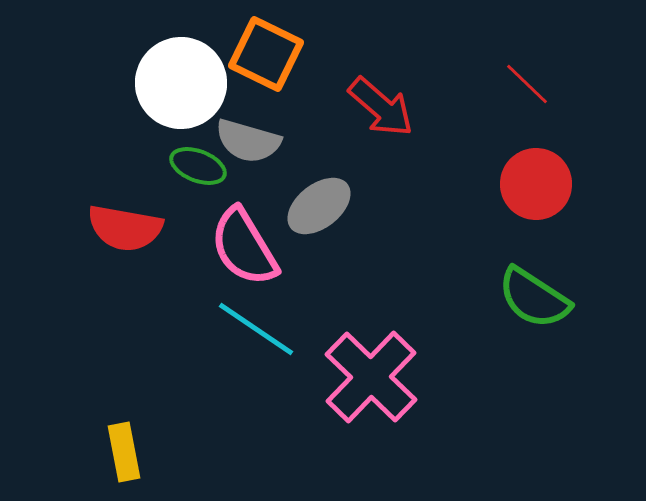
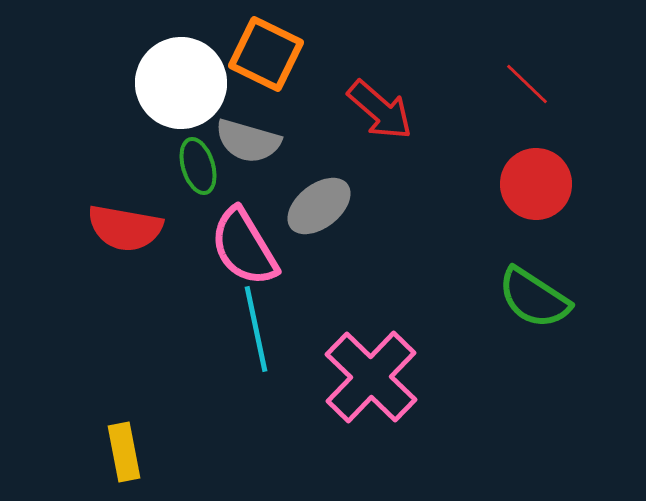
red arrow: moved 1 px left, 3 px down
green ellipse: rotated 52 degrees clockwise
cyan line: rotated 44 degrees clockwise
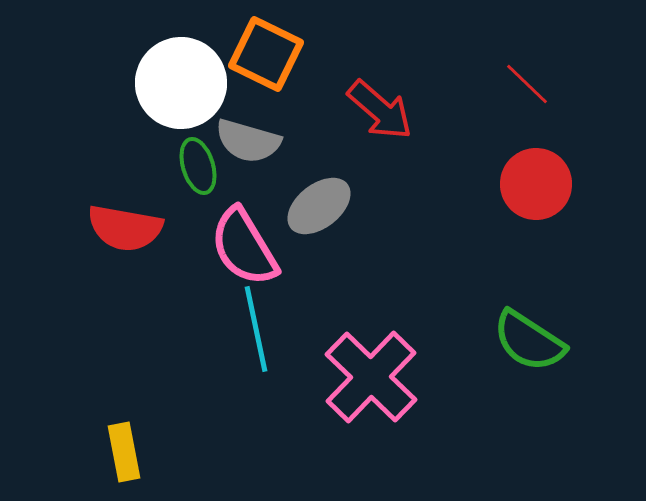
green semicircle: moved 5 px left, 43 px down
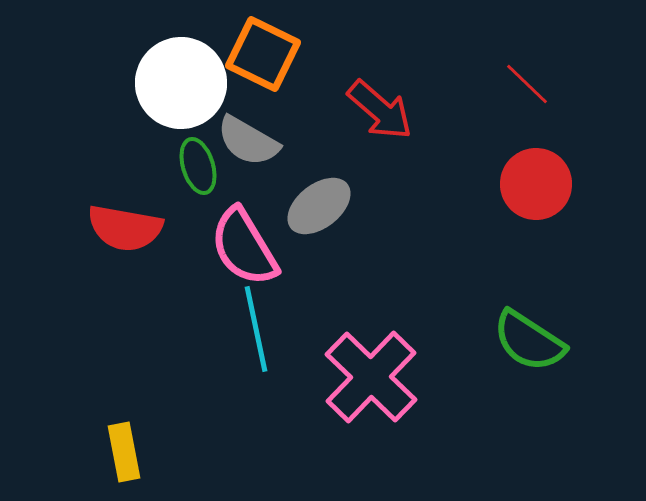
orange square: moved 3 px left
gray semicircle: rotated 14 degrees clockwise
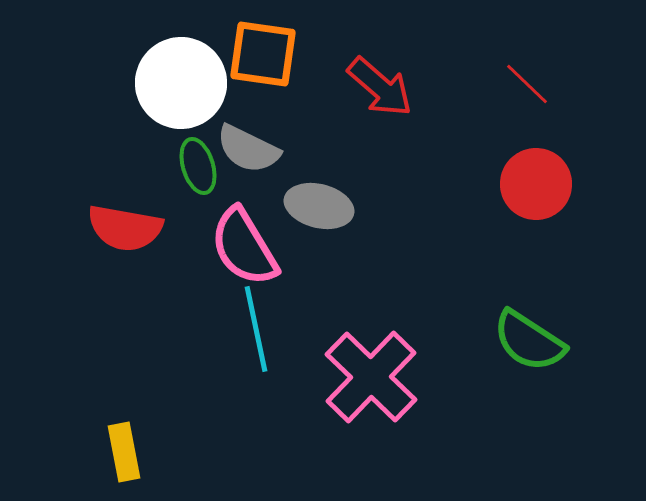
orange square: rotated 18 degrees counterclockwise
red arrow: moved 23 px up
gray semicircle: moved 8 px down; rotated 4 degrees counterclockwise
gray ellipse: rotated 52 degrees clockwise
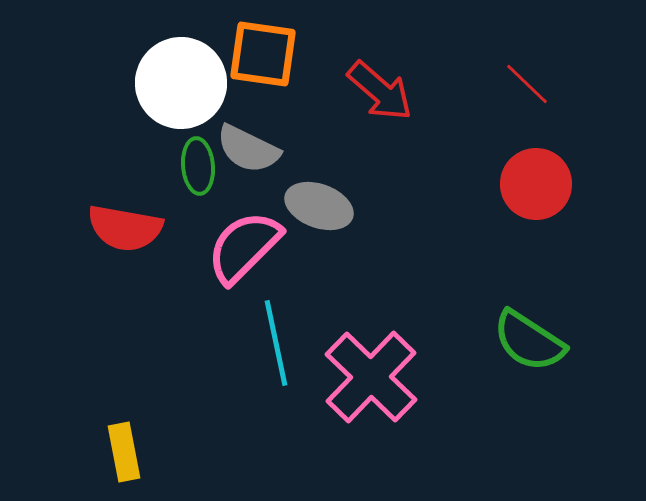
red arrow: moved 4 px down
green ellipse: rotated 12 degrees clockwise
gray ellipse: rotated 6 degrees clockwise
pink semicircle: rotated 76 degrees clockwise
cyan line: moved 20 px right, 14 px down
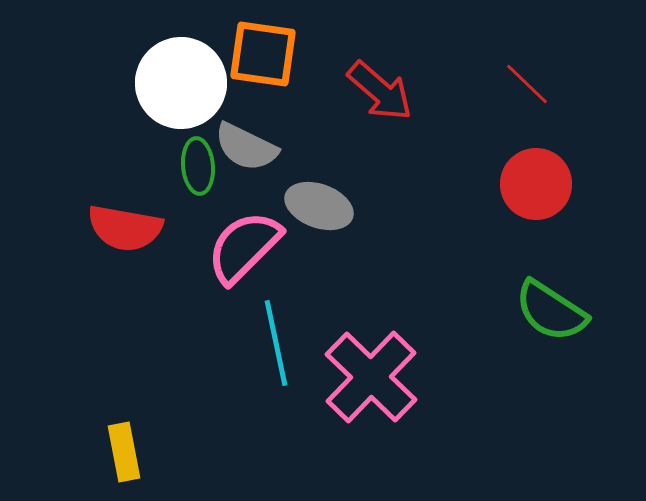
gray semicircle: moved 2 px left, 2 px up
green semicircle: moved 22 px right, 30 px up
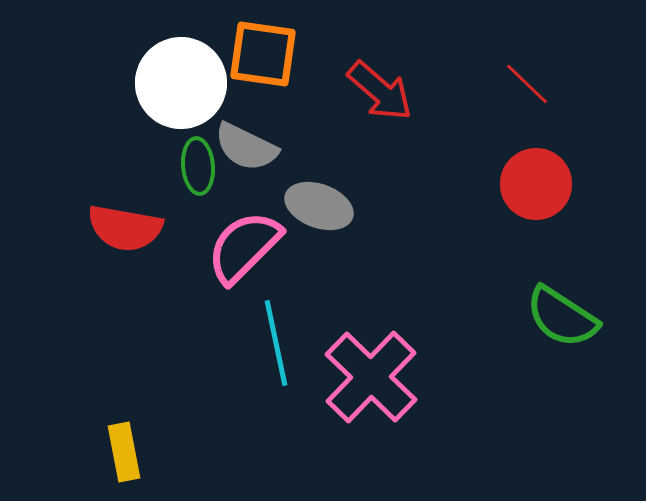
green semicircle: moved 11 px right, 6 px down
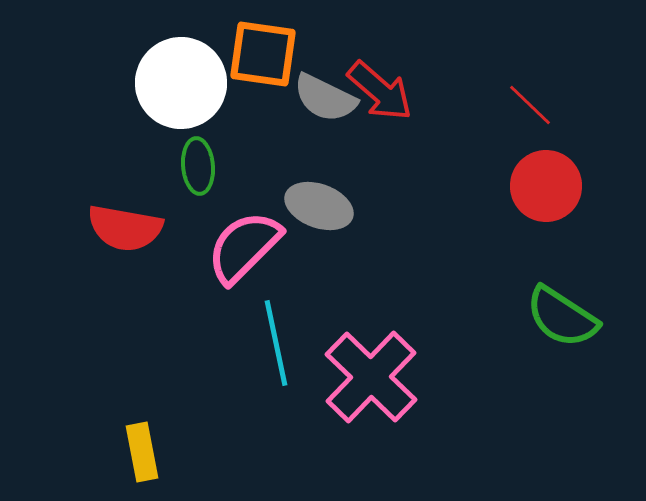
red line: moved 3 px right, 21 px down
gray semicircle: moved 79 px right, 49 px up
red circle: moved 10 px right, 2 px down
yellow rectangle: moved 18 px right
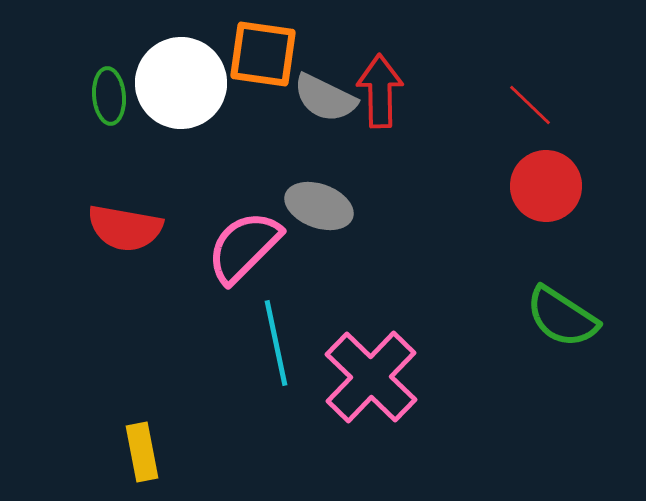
red arrow: rotated 132 degrees counterclockwise
green ellipse: moved 89 px left, 70 px up
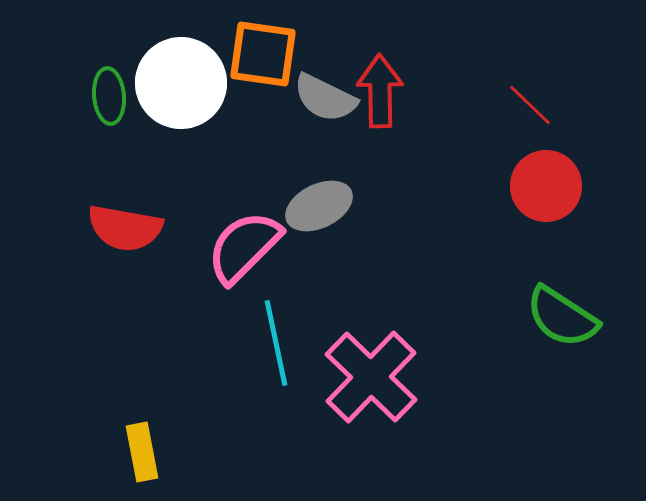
gray ellipse: rotated 46 degrees counterclockwise
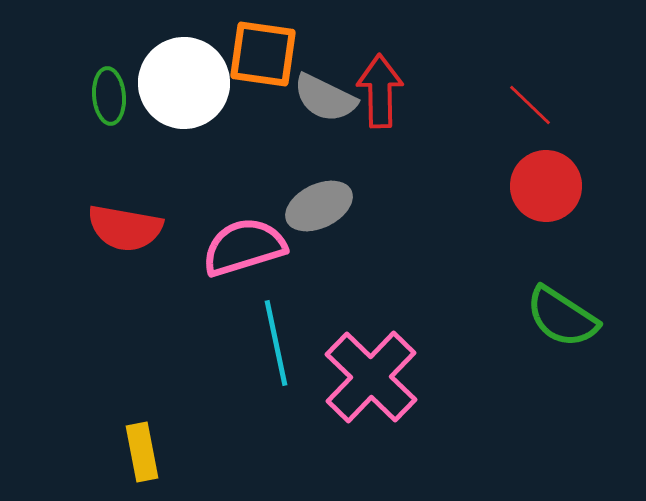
white circle: moved 3 px right
pink semicircle: rotated 28 degrees clockwise
